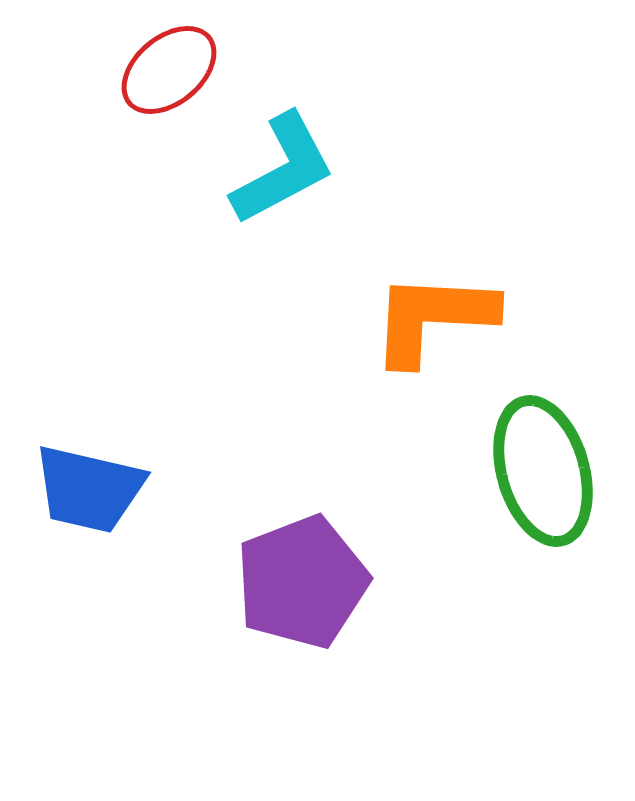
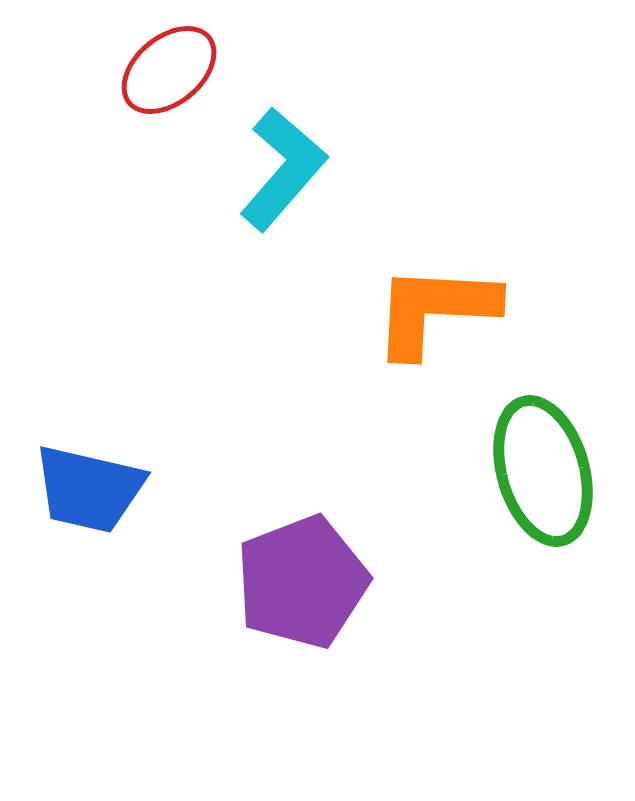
cyan L-shape: rotated 21 degrees counterclockwise
orange L-shape: moved 2 px right, 8 px up
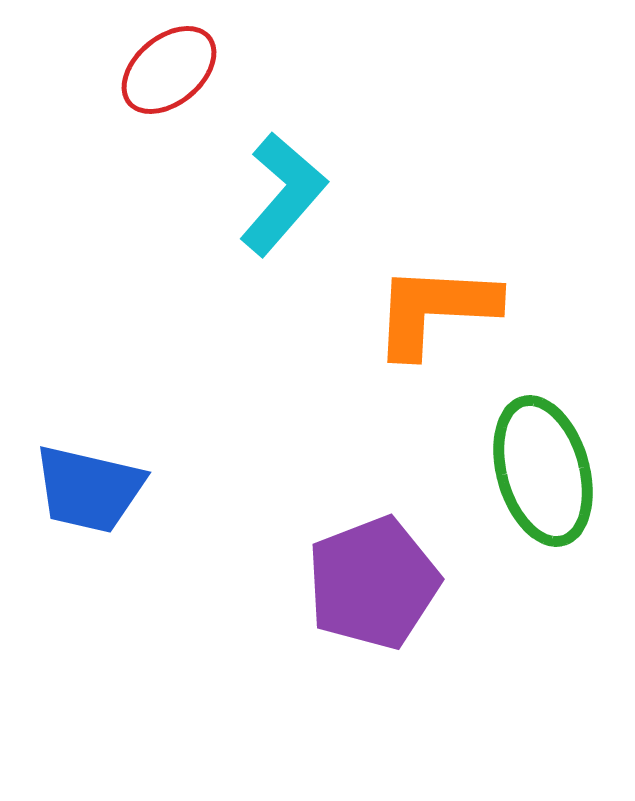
cyan L-shape: moved 25 px down
purple pentagon: moved 71 px right, 1 px down
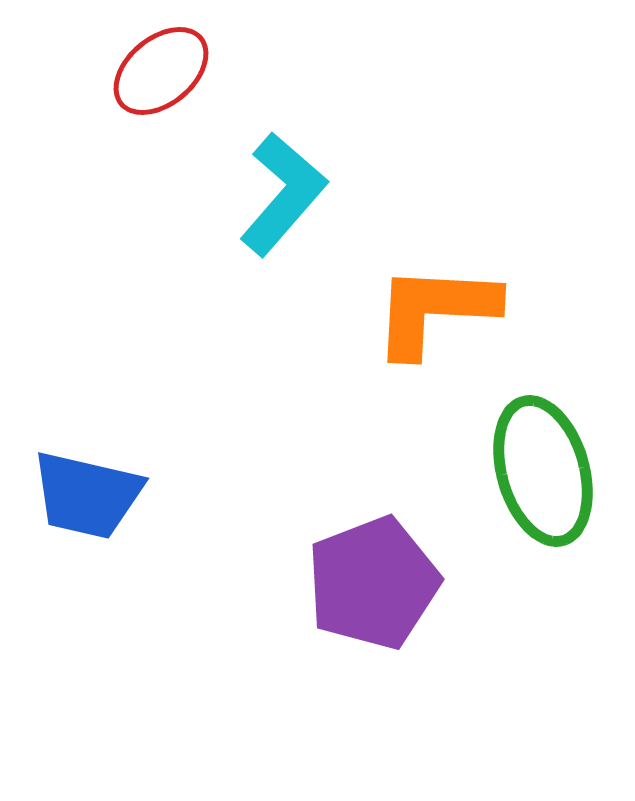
red ellipse: moved 8 px left, 1 px down
blue trapezoid: moved 2 px left, 6 px down
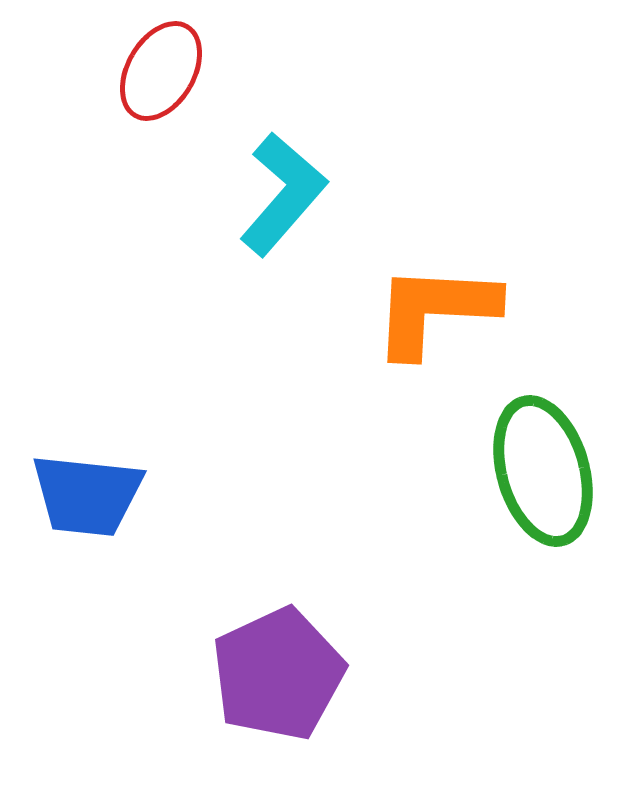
red ellipse: rotated 20 degrees counterclockwise
blue trapezoid: rotated 7 degrees counterclockwise
purple pentagon: moved 95 px left, 91 px down; rotated 4 degrees counterclockwise
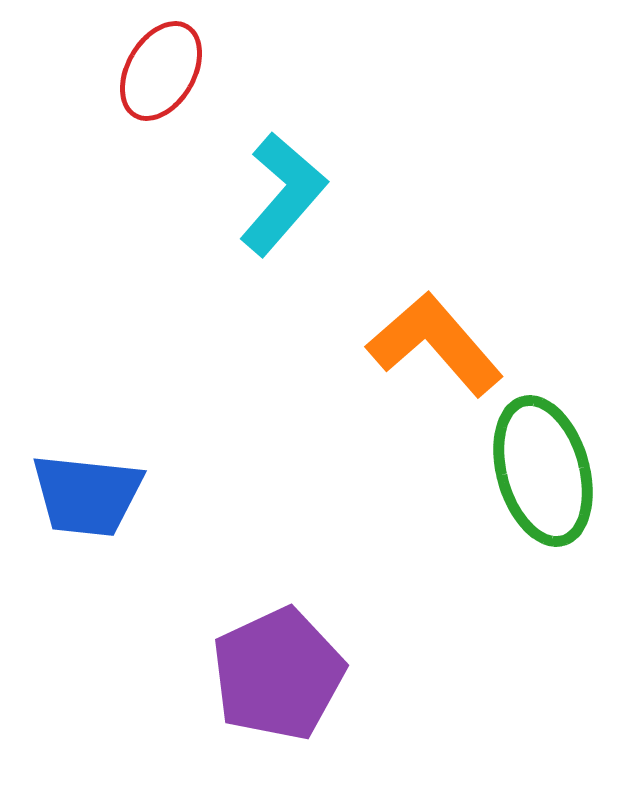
orange L-shape: moved 34 px down; rotated 46 degrees clockwise
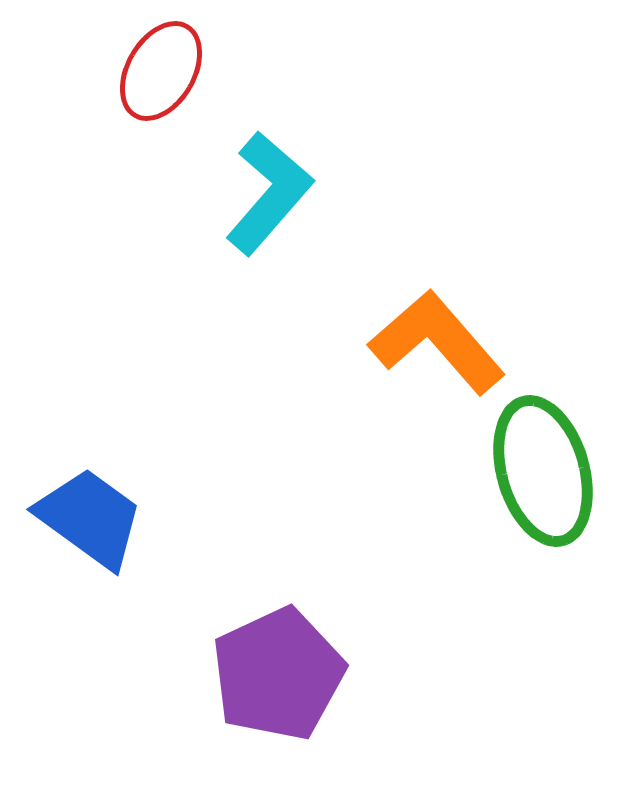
cyan L-shape: moved 14 px left, 1 px up
orange L-shape: moved 2 px right, 2 px up
blue trapezoid: moved 3 px right, 23 px down; rotated 150 degrees counterclockwise
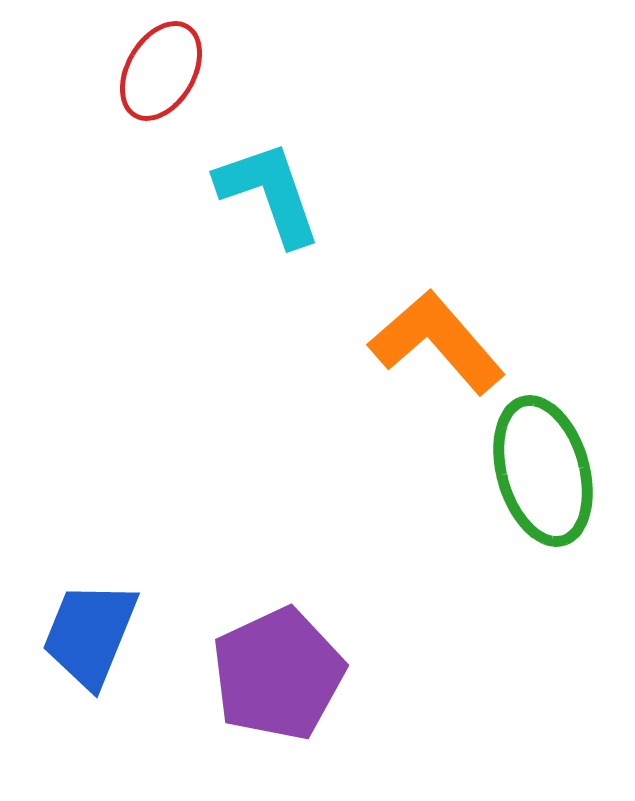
cyan L-shape: rotated 60 degrees counterclockwise
blue trapezoid: moved 116 px down; rotated 104 degrees counterclockwise
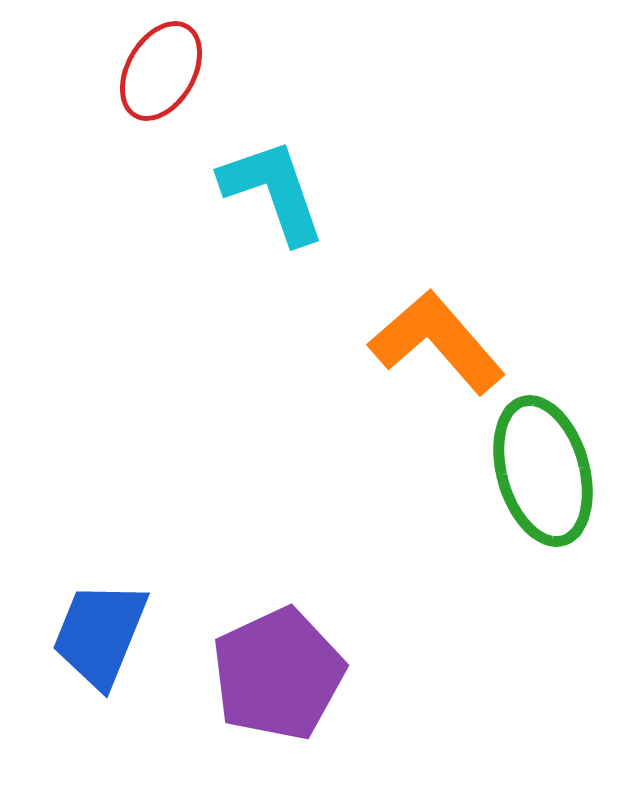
cyan L-shape: moved 4 px right, 2 px up
blue trapezoid: moved 10 px right
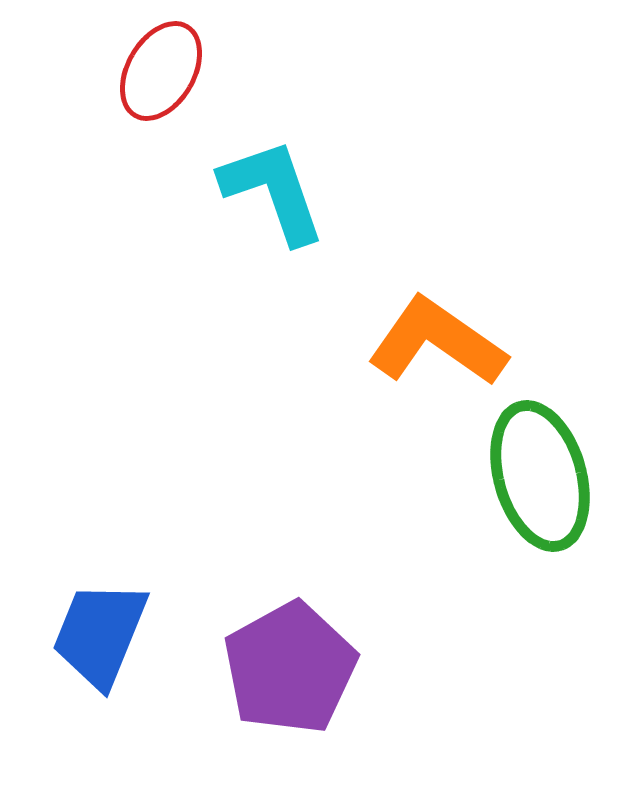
orange L-shape: rotated 14 degrees counterclockwise
green ellipse: moved 3 px left, 5 px down
purple pentagon: moved 12 px right, 6 px up; rotated 4 degrees counterclockwise
